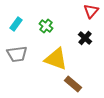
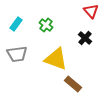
red triangle: rotated 21 degrees counterclockwise
green cross: moved 1 px up
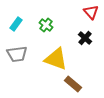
red triangle: moved 1 px down
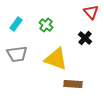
brown rectangle: rotated 36 degrees counterclockwise
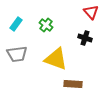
black cross: rotated 24 degrees counterclockwise
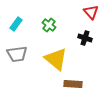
green cross: moved 3 px right
yellow triangle: rotated 20 degrees clockwise
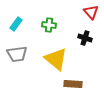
green cross: rotated 32 degrees counterclockwise
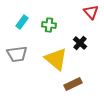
cyan rectangle: moved 6 px right, 2 px up
black cross: moved 5 px left, 5 px down; rotated 24 degrees clockwise
brown rectangle: rotated 30 degrees counterclockwise
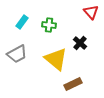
gray trapezoid: rotated 20 degrees counterclockwise
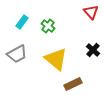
green cross: moved 1 px left, 1 px down; rotated 32 degrees clockwise
black cross: moved 13 px right, 7 px down
